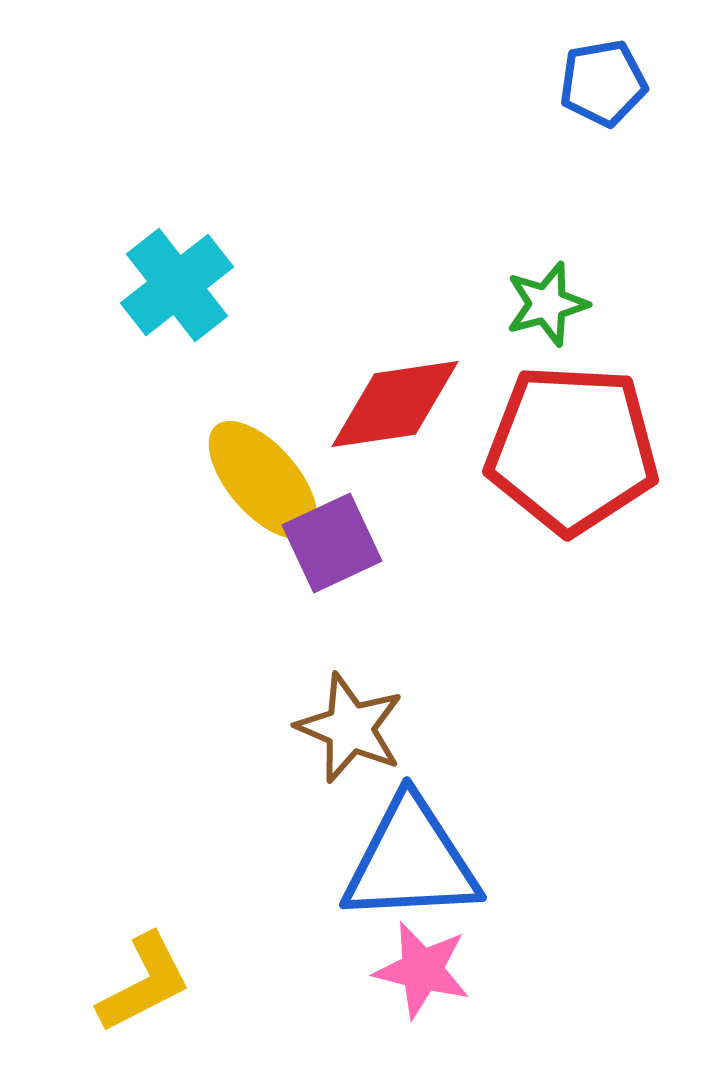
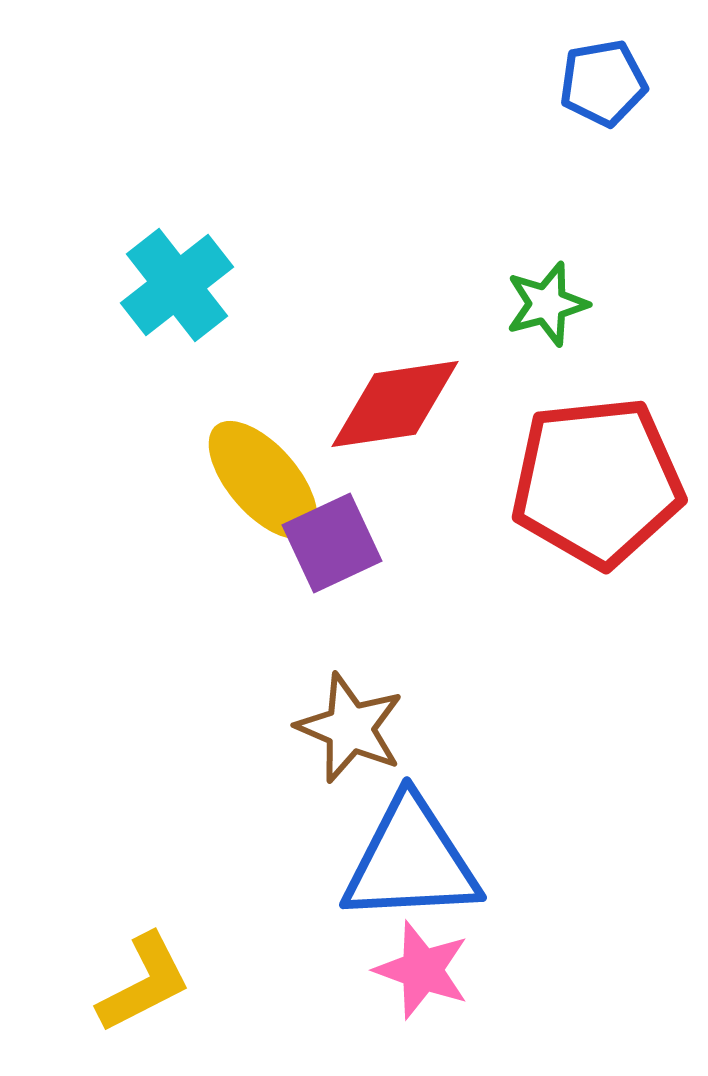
red pentagon: moved 25 px right, 33 px down; rotated 9 degrees counterclockwise
pink star: rotated 6 degrees clockwise
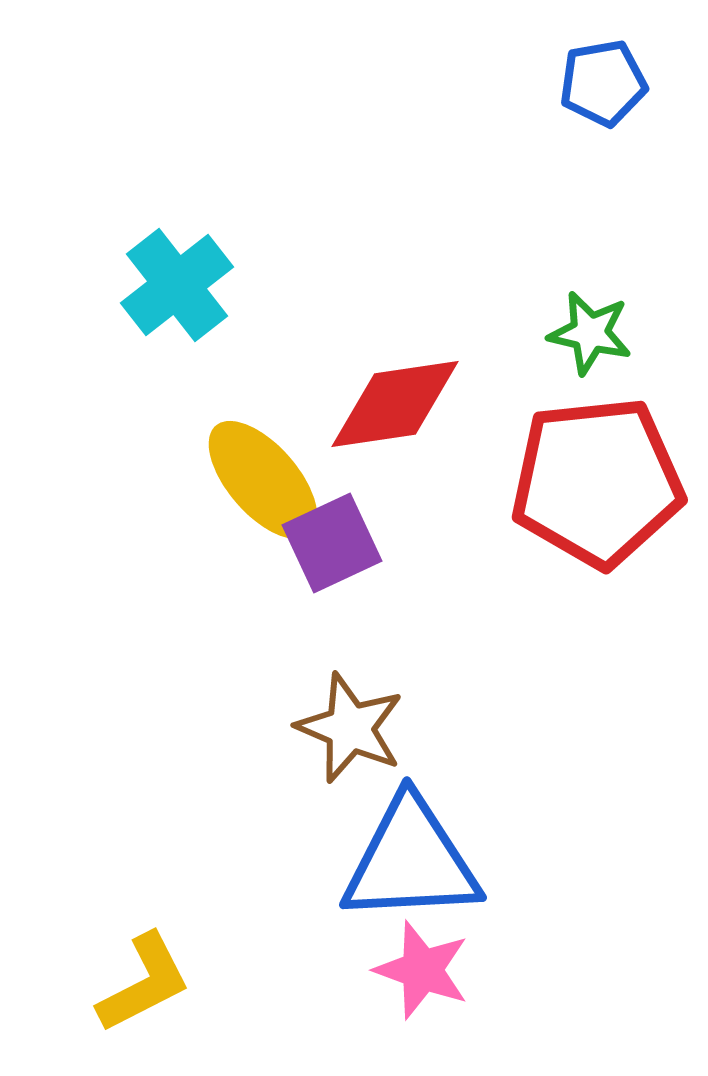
green star: moved 43 px right, 29 px down; rotated 28 degrees clockwise
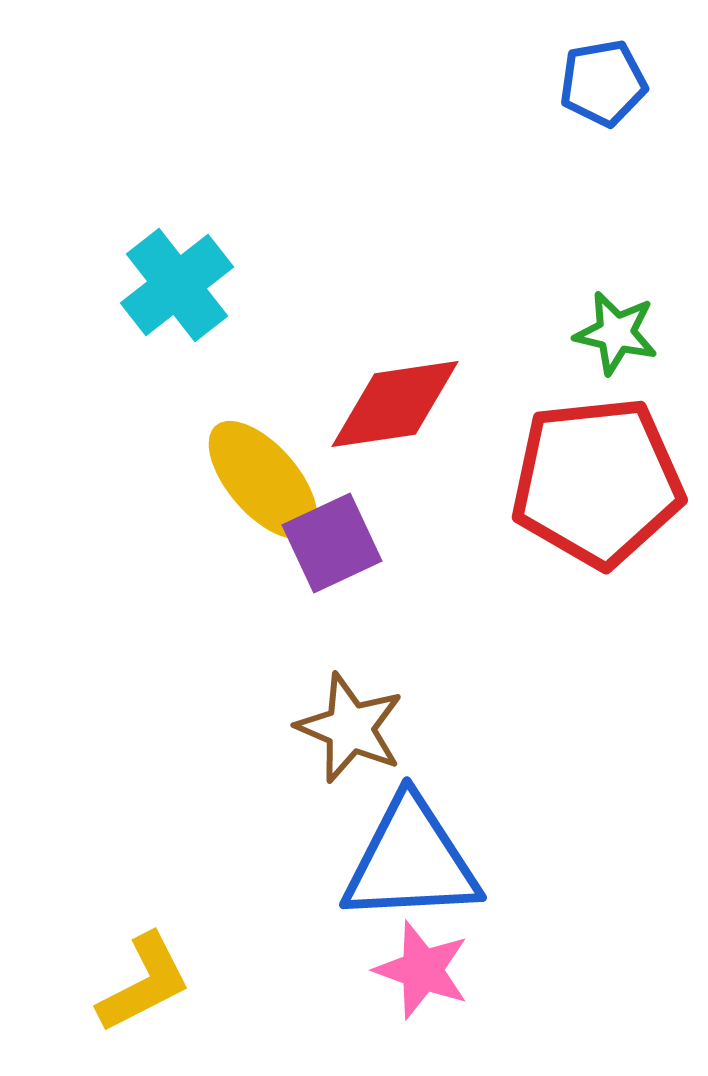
green star: moved 26 px right
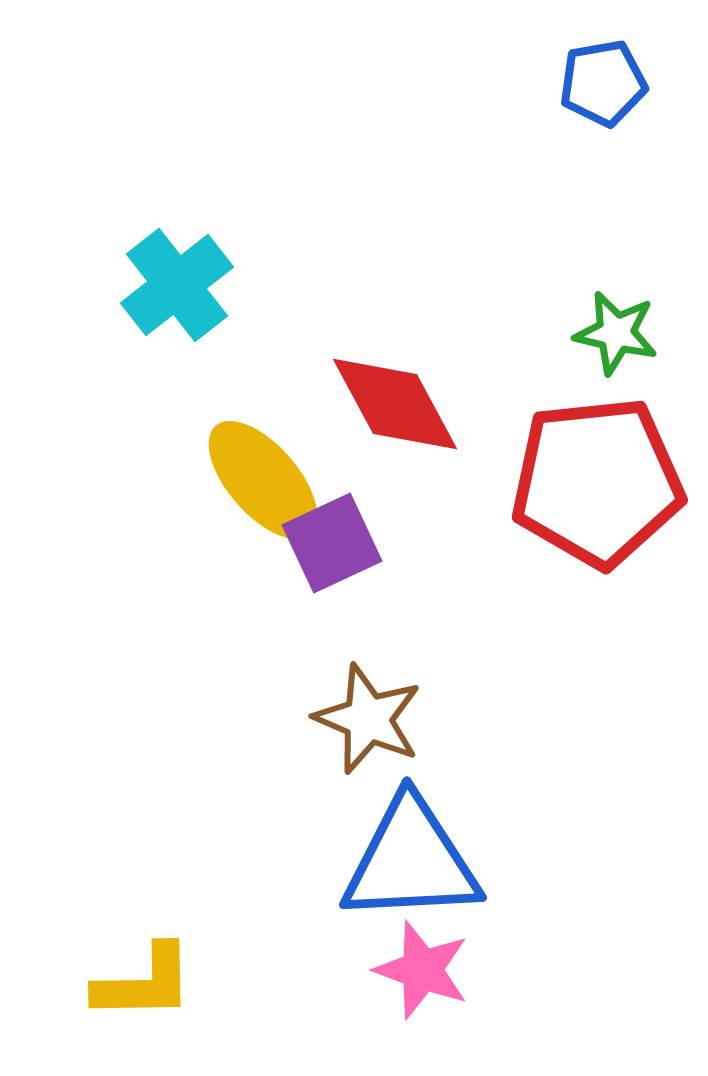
red diamond: rotated 70 degrees clockwise
brown star: moved 18 px right, 9 px up
yellow L-shape: rotated 26 degrees clockwise
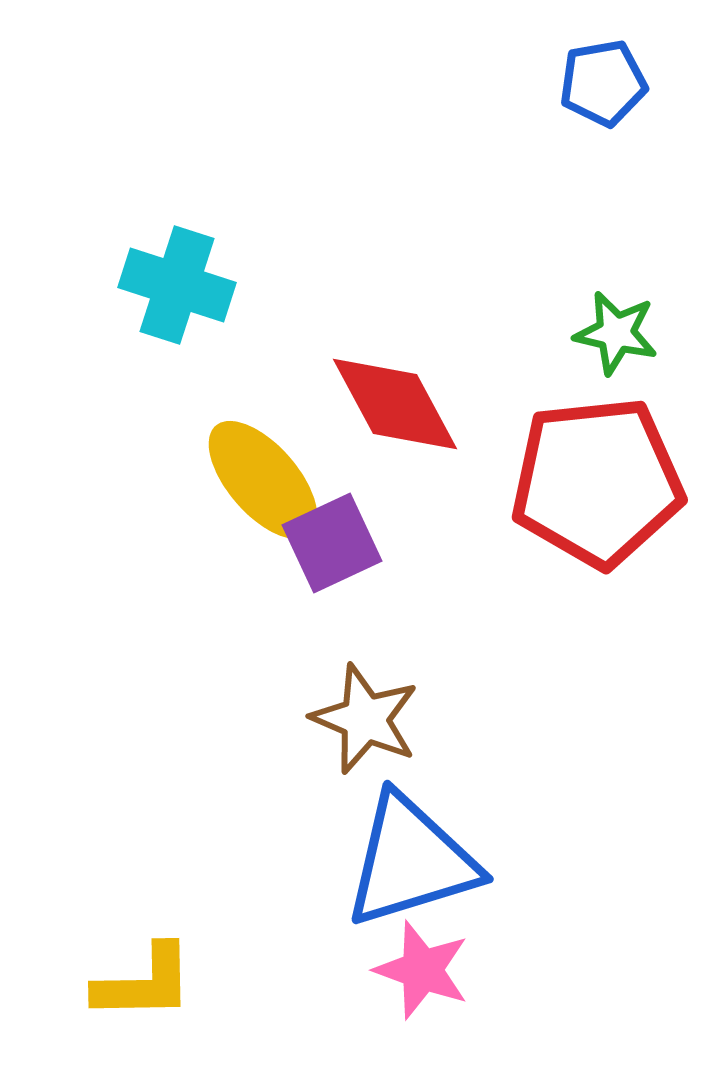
cyan cross: rotated 34 degrees counterclockwise
brown star: moved 3 px left
blue triangle: rotated 14 degrees counterclockwise
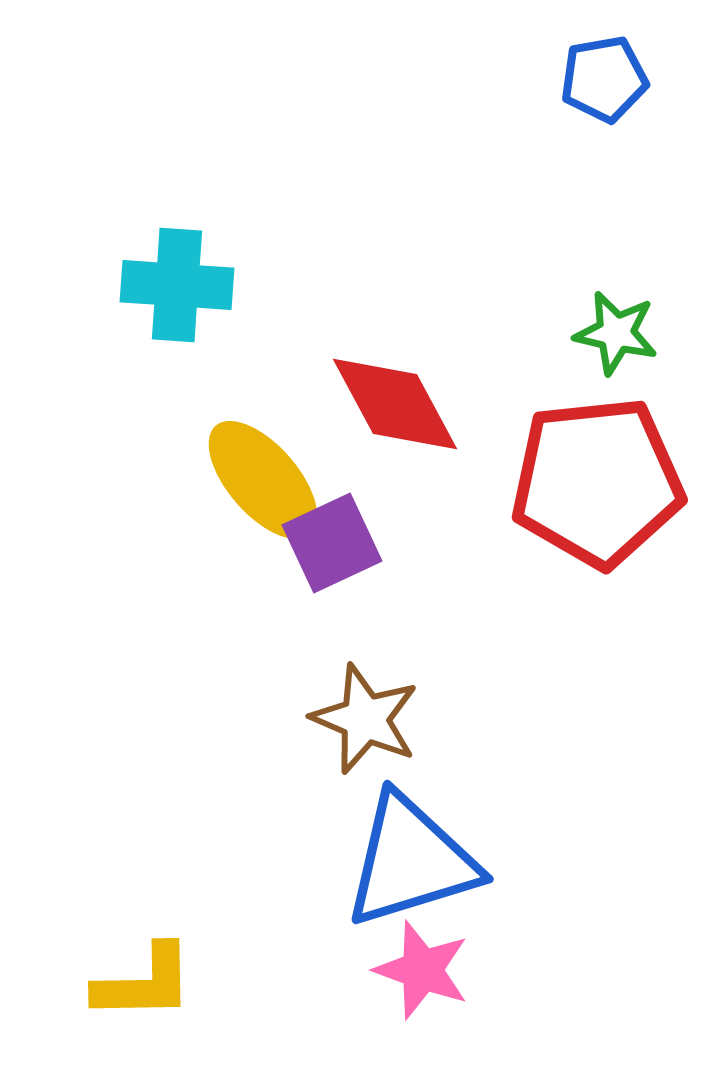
blue pentagon: moved 1 px right, 4 px up
cyan cross: rotated 14 degrees counterclockwise
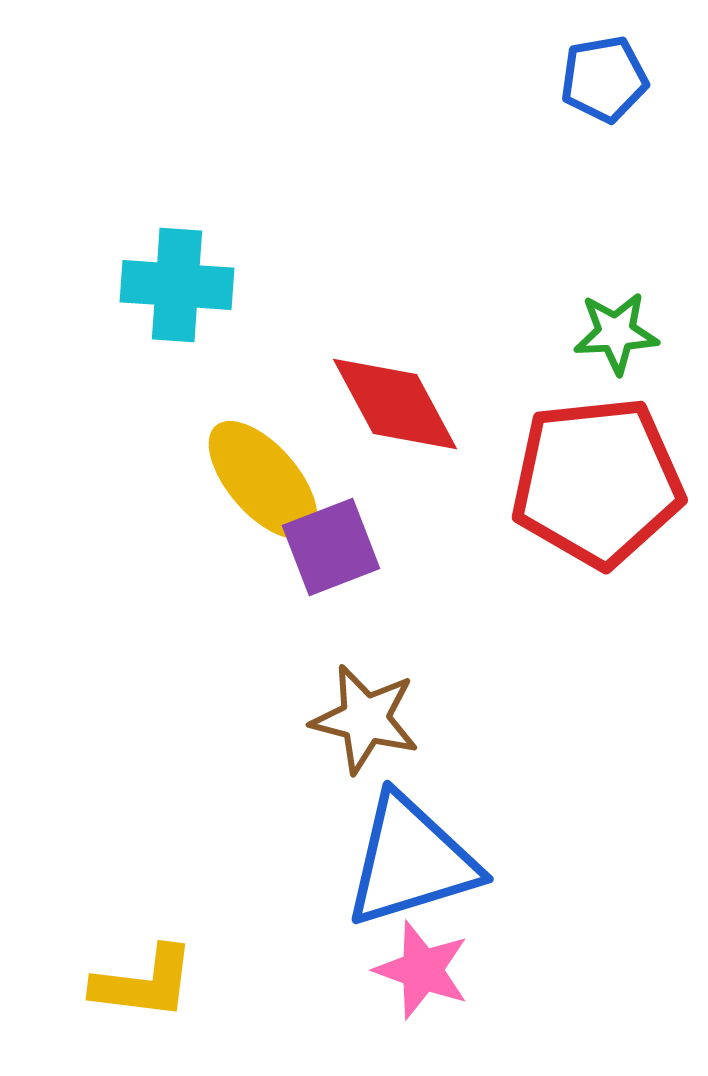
green star: rotated 16 degrees counterclockwise
purple square: moved 1 px left, 4 px down; rotated 4 degrees clockwise
brown star: rotated 9 degrees counterclockwise
yellow L-shape: rotated 8 degrees clockwise
